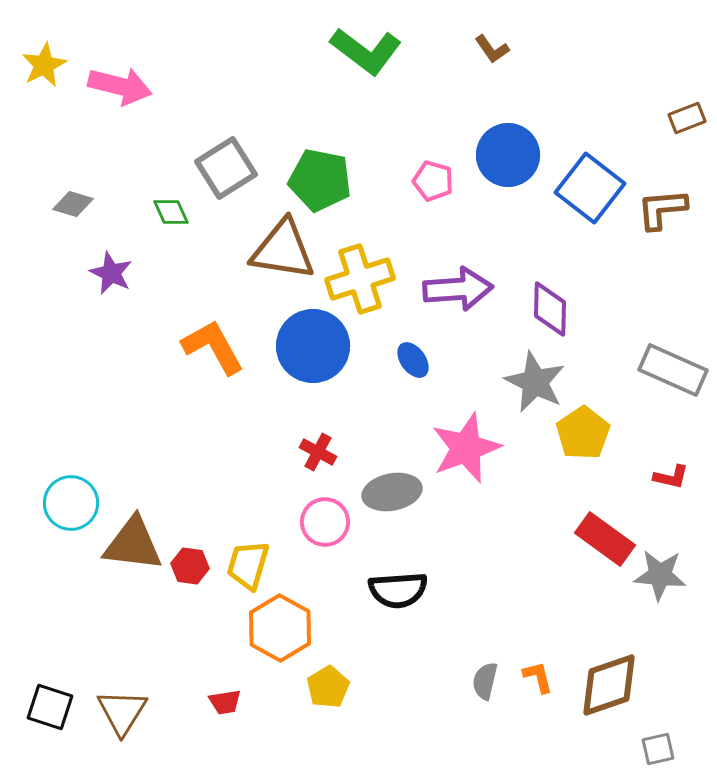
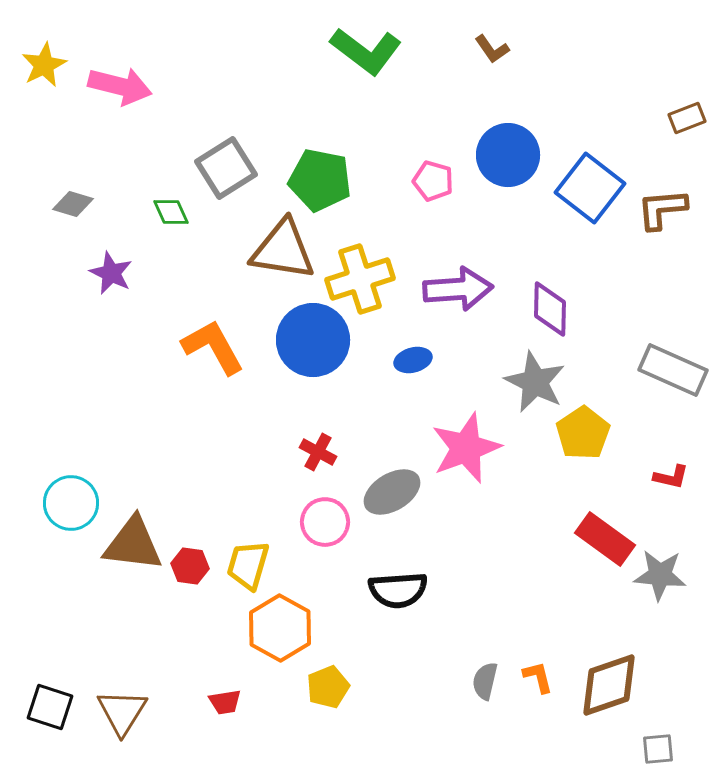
blue circle at (313, 346): moved 6 px up
blue ellipse at (413, 360): rotated 69 degrees counterclockwise
gray ellipse at (392, 492): rotated 20 degrees counterclockwise
yellow pentagon at (328, 687): rotated 9 degrees clockwise
gray square at (658, 749): rotated 8 degrees clockwise
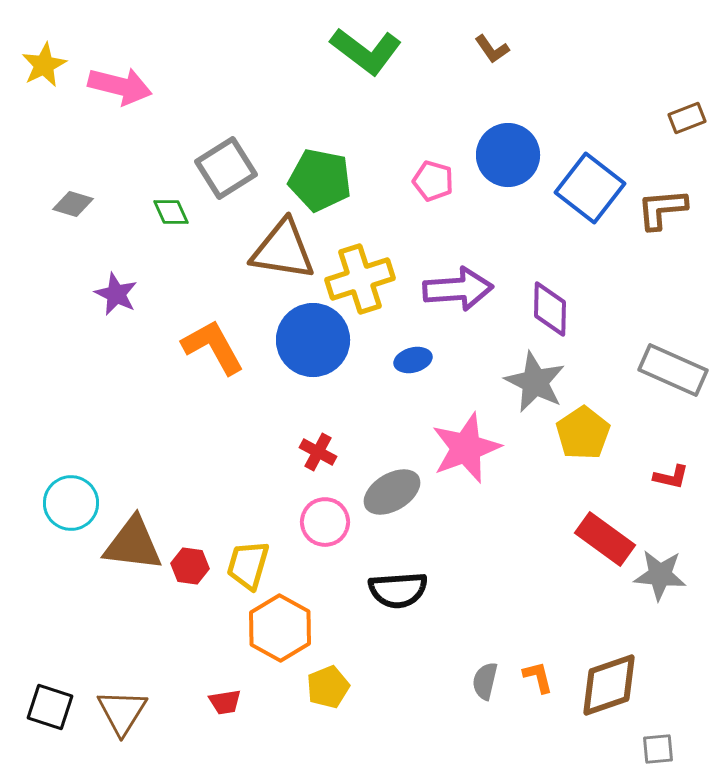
purple star at (111, 273): moved 5 px right, 21 px down
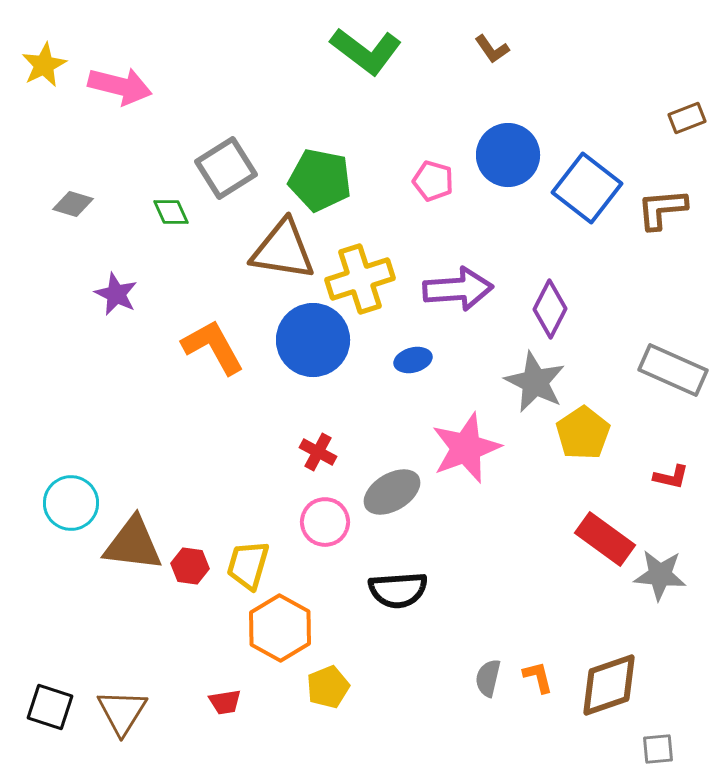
blue square at (590, 188): moved 3 px left
purple diamond at (550, 309): rotated 26 degrees clockwise
gray semicircle at (485, 681): moved 3 px right, 3 px up
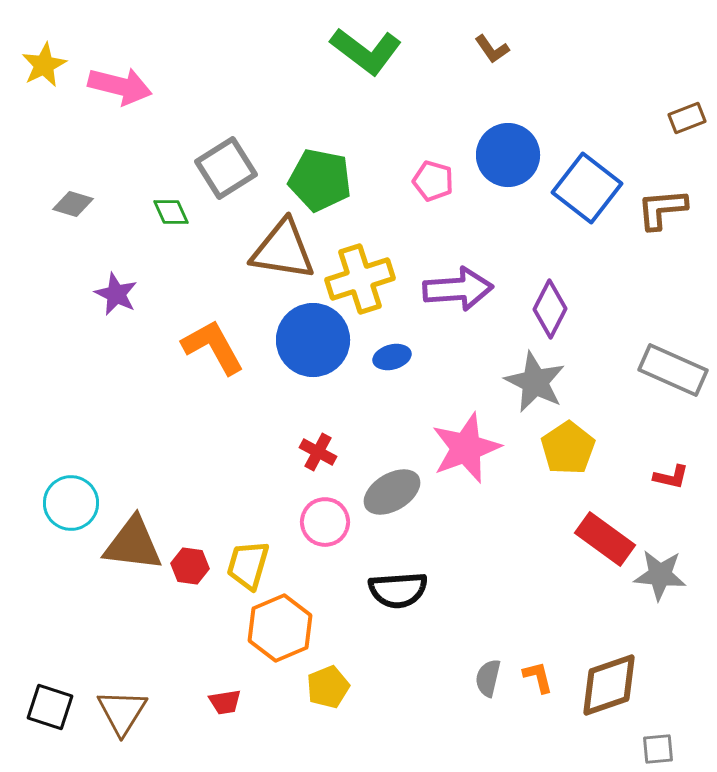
blue ellipse at (413, 360): moved 21 px left, 3 px up
yellow pentagon at (583, 433): moved 15 px left, 15 px down
orange hexagon at (280, 628): rotated 8 degrees clockwise
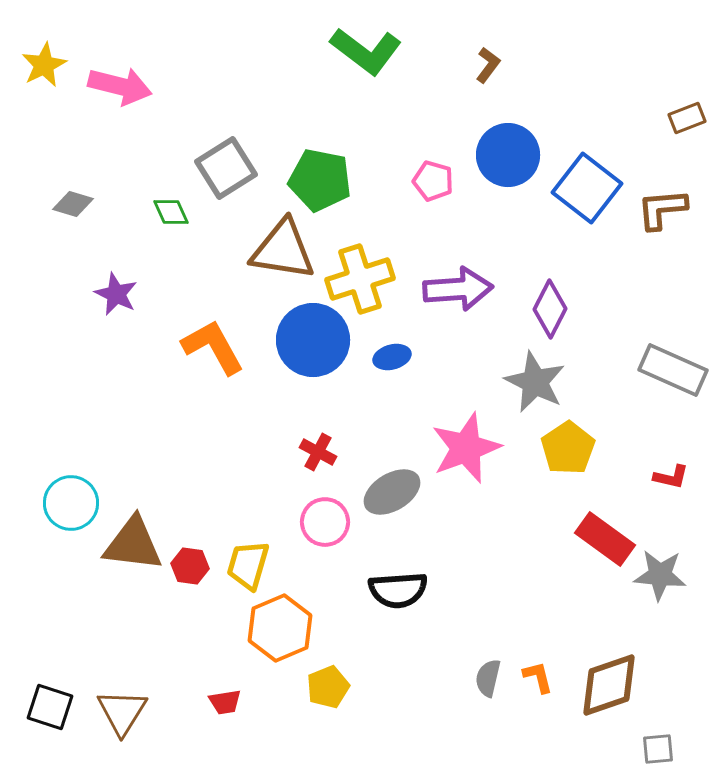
brown L-shape at (492, 49): moved 4 px left, 16 px down; rotated 108 degrees counterclockwise
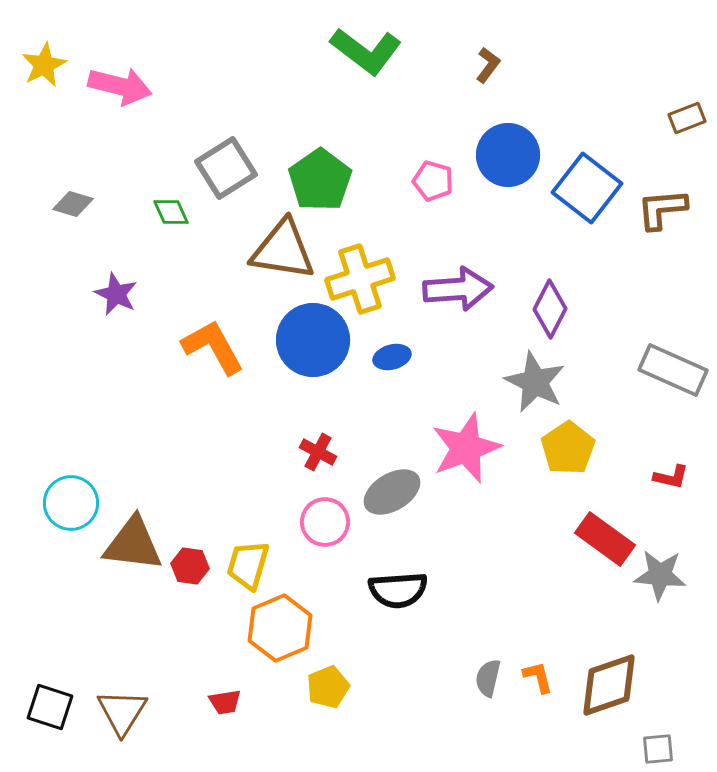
green pentagon at (320, 180): rotated 26 degrees clockwise
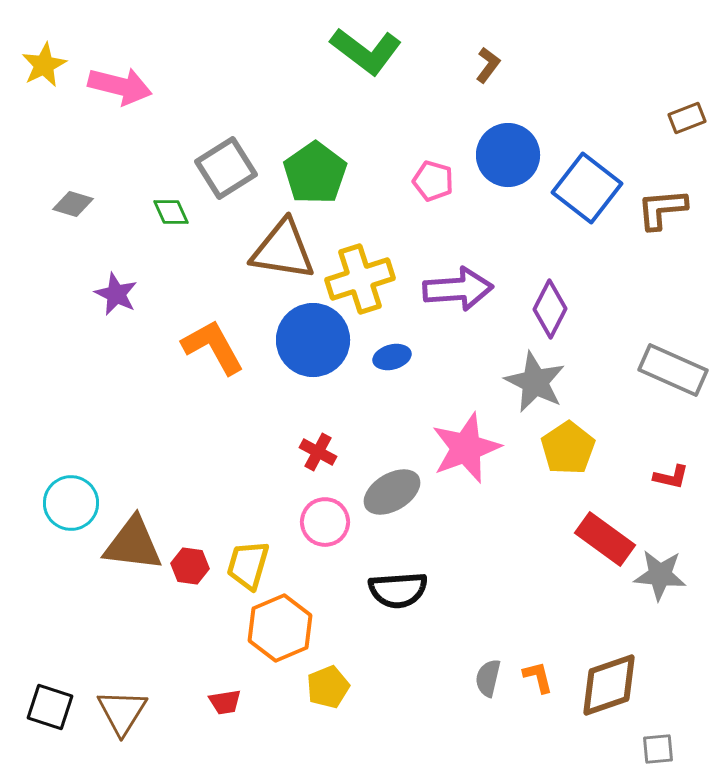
green pentagon at (320, 180): moved 5 px left, 7 px up
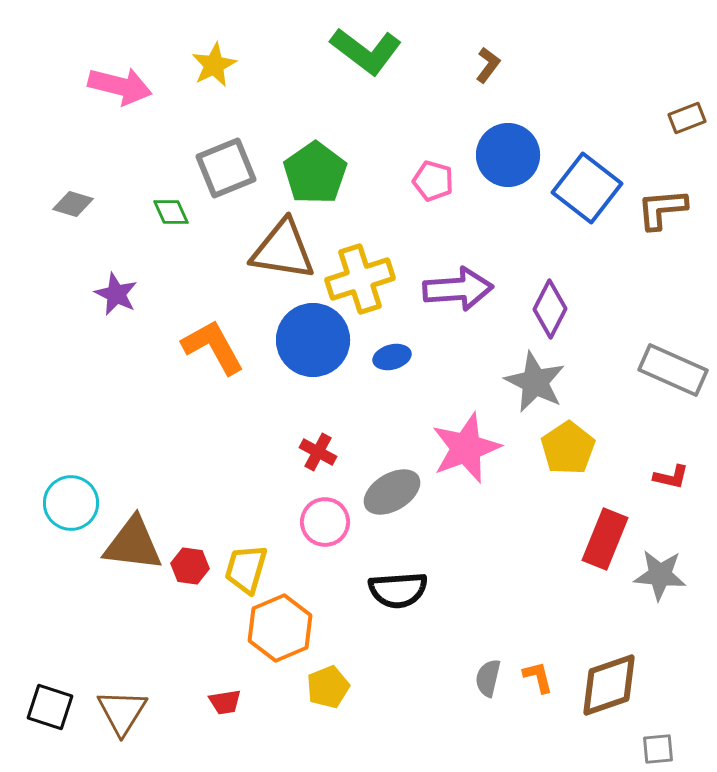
yellow star at (44, 65): moved 170 px right
gray square at (226, 168): rotated 10 degrees clockwise
red rectangle at (605, 539): rotated 76 degrees clockwise
yellow trapezoid at (248, 565): moved 2 px left, 4 px down
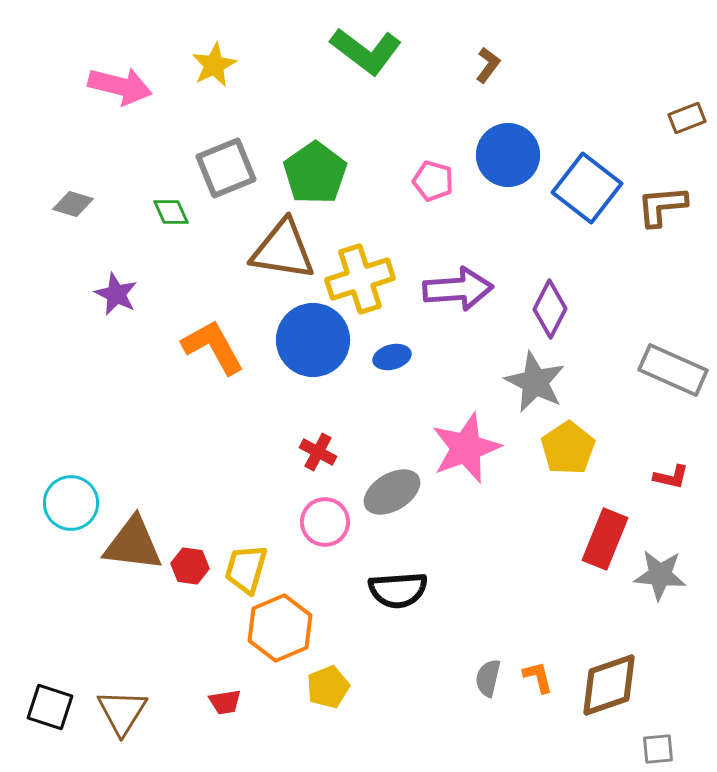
brown L-shape at (662, 209): moved 3 px up
